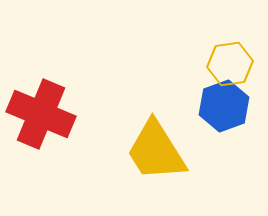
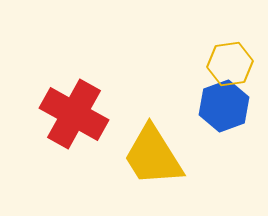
red cross: moved 33 px right; rotated 6 degrees clockwise
yellow trapezoid: moved 3 px left, 5 px down
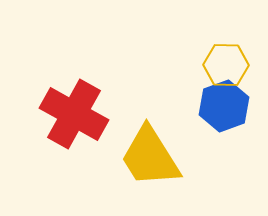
yellow hexagon: moved 4 px left, 1 px down; rotated 9 degrees clockwise
yellow trapezoid: moved 3 px left, 1 px down
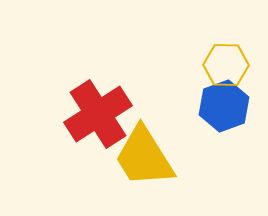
red cross: moved 24 px right; rotated 28 degrees clockwise
yellow trapezoid: moved 6 px left
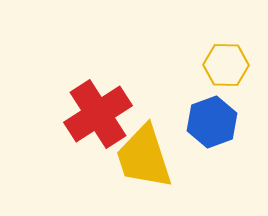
blue hexagon: moved 12 px left, 16 px down
yellow trapezoid: rotated 14 degrees clockwise
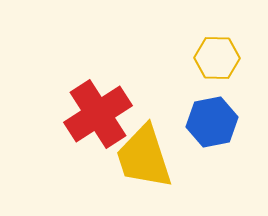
yellow hexagon: moved 9 px left, 7 px up
blue hexagon: rotated 9 degrees clockwise
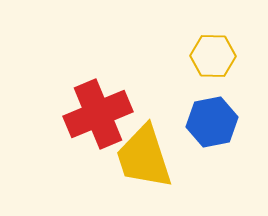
yellow hexagon: moved 4 px left, 2 px up
red cross: rotated 10 degrees clockwise
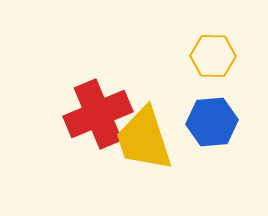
blue hexagon: rotated 6 degrees clockwise
yellow trapezoid: moved 18 px up
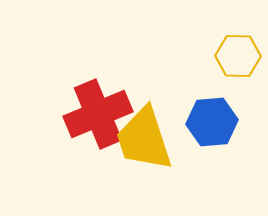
yellow hexagon: moved 25 px right
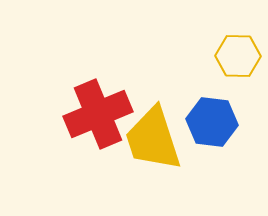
blue hexagon: rotated 12 degrees clockwise
yellow trapezoid: moved 9 px right
